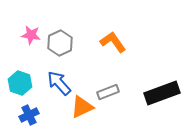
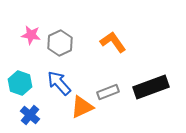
black rectangle: moved 11 px left, 6 px up
blue cross: moved 1 px right; rotated 24 degrees counterclockwise
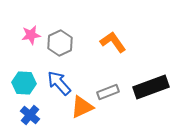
pink star: rotated 18 degrees counterclockwise
cyan hexagon: moved 4 px right; rotated 15 degrees counterclockwise
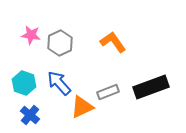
pink star: rotated 18 degrees clockwise
cyan hexagon: rotated 15 degrees clockwise
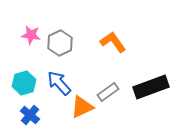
cyan hexagon: rotated 25 degrees clockwise
gray rectangle: rotated 15 degrees counterclockwise
